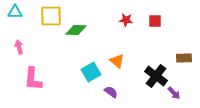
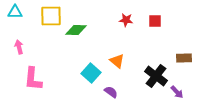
cyan square: moved 1 px down; rotated 18 degrees counterclockwise
purple arrow: moved 3 px right, 1 px up
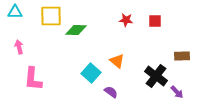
brown rectangle: moved 2 px left, 2 px up
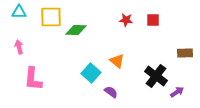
cyan triangle: moved 4 px right
yellow square: moved 1 px down
red square: moved 2 px left, 1 px up
brown rectangle: moved 3 px right, 3 px up
purple arrow: rotated 80 degrees counterclockwise
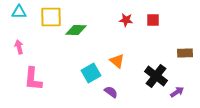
cyan square: rotated 18 degrees clockwise
